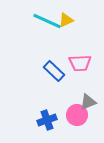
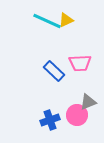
blue cross: moved 3 px right
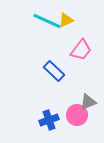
pink trapezoid: moved 1 px right, 13 px up; rotated 50 degrees counterclockwise
blue cross: moved 1 px left
